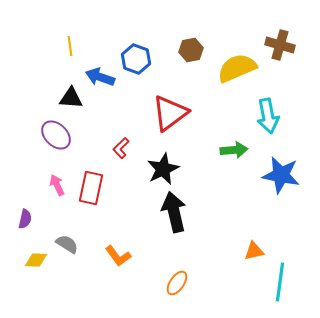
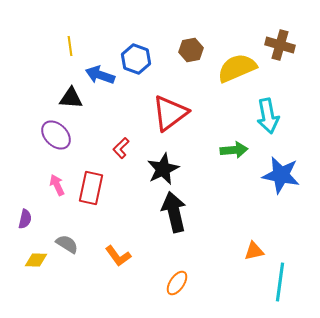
blue arrow: moved 2 px up
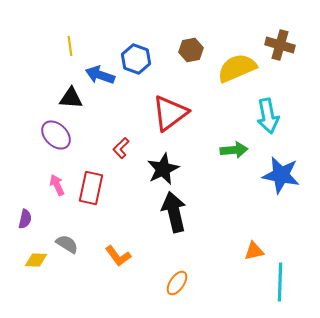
cyan line: rotated 6 degrees counterclockwise
